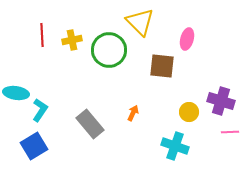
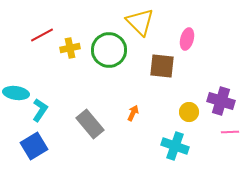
red line: rotated 65 degrees clockwise
yellow cross: moved 2 px left, 8 px down
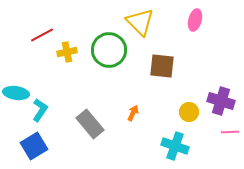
pink ellipse: moved 8 px right, 19 px up
yellow cross: moved 3 px left, 4 px down
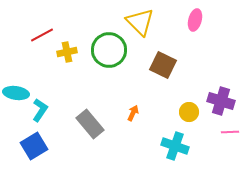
brown square: moved 1 px right, 1 px up; rotated 20 degrees clockwise
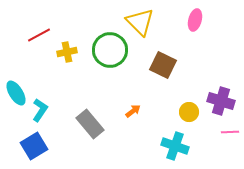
red line: moved 3 px left
green circle: moved 1 px right
cyan ellipse: rotated 50 degrees clockwise
orange arrow: moved 2 px up; rotated 28 degrees clockwise
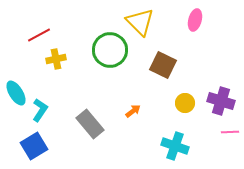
yellow cross: moved 11 px left, 7 px down
yellow circle: moved 4 px left, 9 px up
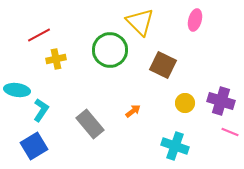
cyan ellipse: moved 1 px right, 3 px up; rotated 50 degrees counterclockwise
cyan L-shape: moved 1 px right
pink line: rotated 24 degrees clockwise
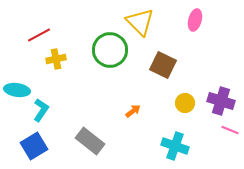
gray rectangle: moved 17 px down; rotated 12 degrees counterclockwise
pink line: moved 2 px up
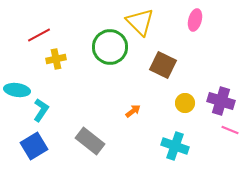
green circle: moved 3 px up
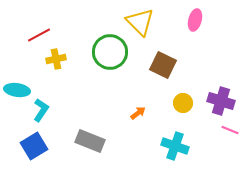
green circle: moved 5 px down
yellow circle: moved 2 px left
orange arrow: moved 5 px right, 2 px down
gray rectangle: rotated 16 degrees counterclockwise
